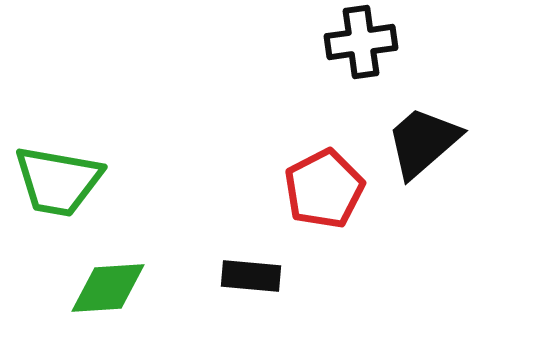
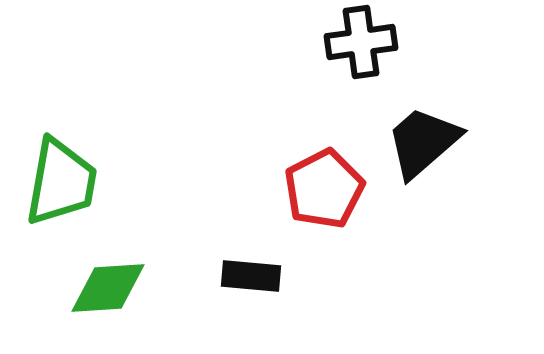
green trapezoid: moved 3 px right, 1 px down; rotated 90 degrees counterclockwise
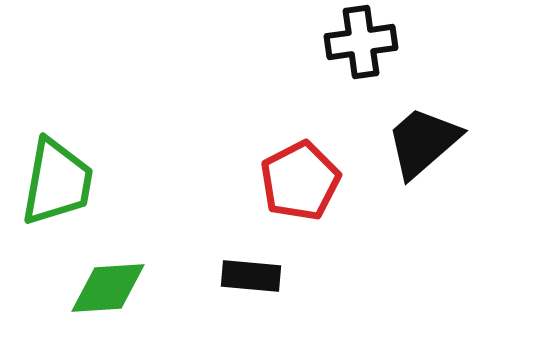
green trapezoid: moved 4 px left
red pentagon: moved 24 px left, 8 px up
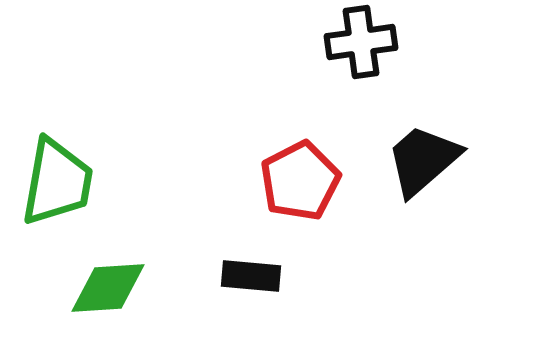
black trapezoid: moved 18 px down
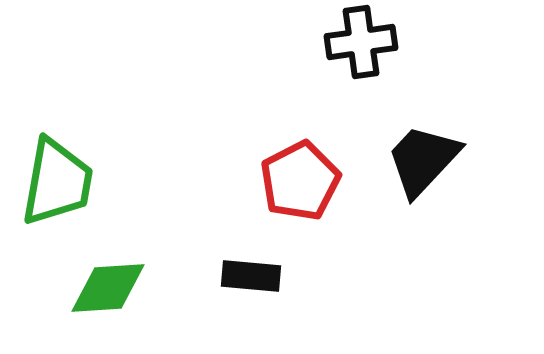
black trapezoid: rotated 6 degrees counterclockwise
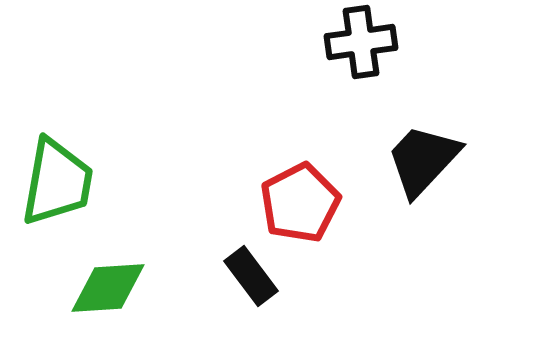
red pentagon: moved 22 px down
black rectangle: rotated 48 degrees clockwise
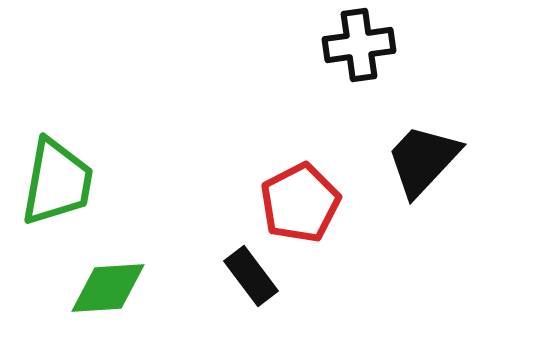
black cross: moved 2 px left, 3 px down
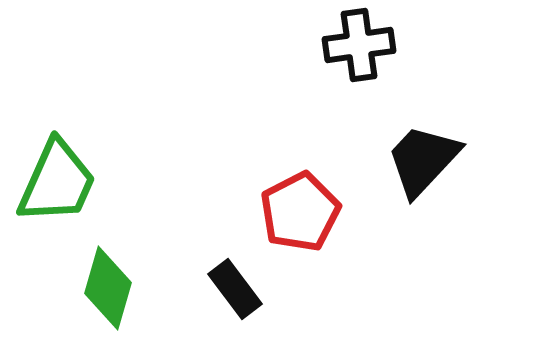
green trapezoid: rotated 14 degrees clockwise
red pentagon: moved 9 px down
black rectangle: moved 16 px left, 13 px down
green diamond: rotated 70 degrees counterclockwise
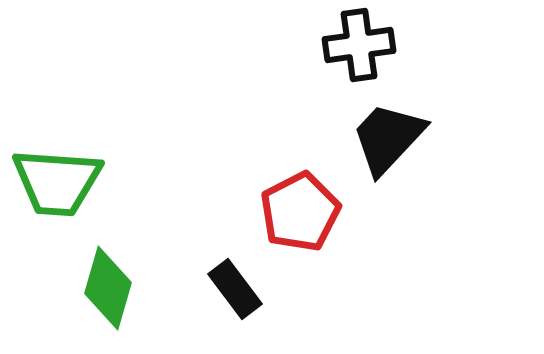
black trapezoid: moved 35 px left, 22 px up
green trapezoid: rotated 70 degrees clockwise
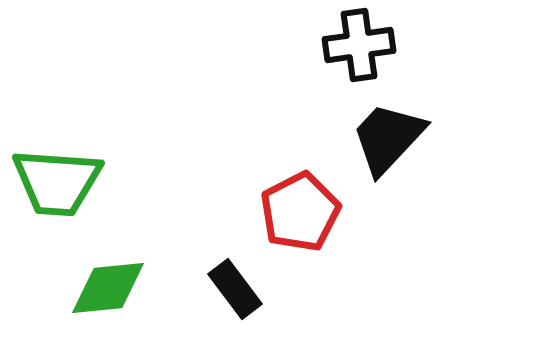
green diamond: rotated 68 degrees clockwise
